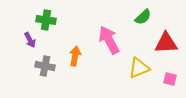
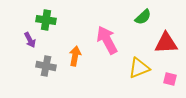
pink arrow: moved 2 px left
gray cross: moved 1 px right
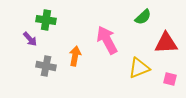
purple arrow: moved 1 px up; rotated 14 degrees counterclockwise
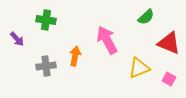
green semicircle: moved 3 px right
purple arrow: moved 13 px left
red triangle: moved 3 px right; rotated 25 degrees clockwise
gray cross: rotated 18 degrees counterclockwise
pink square: moved 1 px left; rotated 16 degrees clockwise
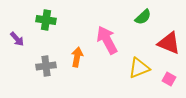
green semicircle: moved 3 px left
orange arrow: moved 2 px right, 1 px down
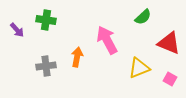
purple arrow: moved 9 px up
pink square: moved 1 px right
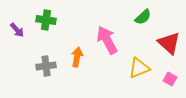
red triangle: rotated 20 degrees clockwise
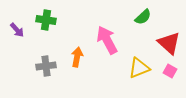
pink square: moved 8 px up
